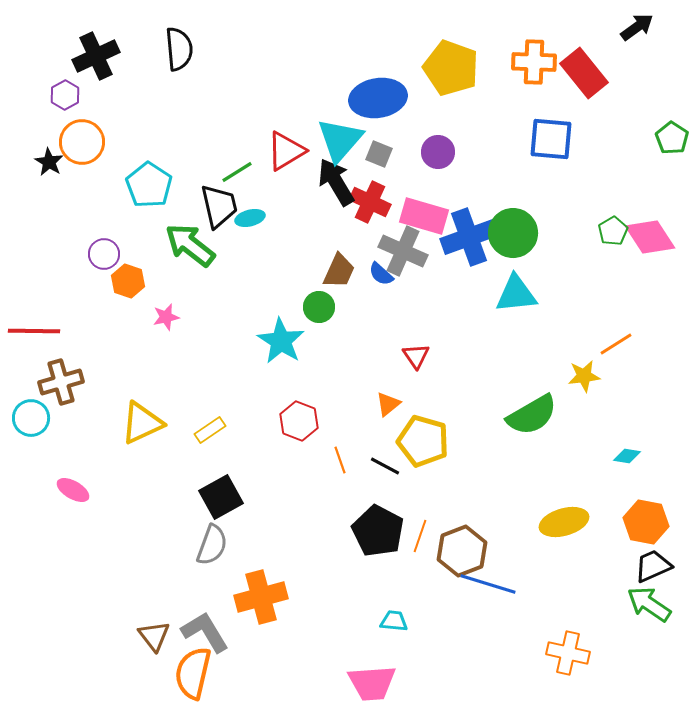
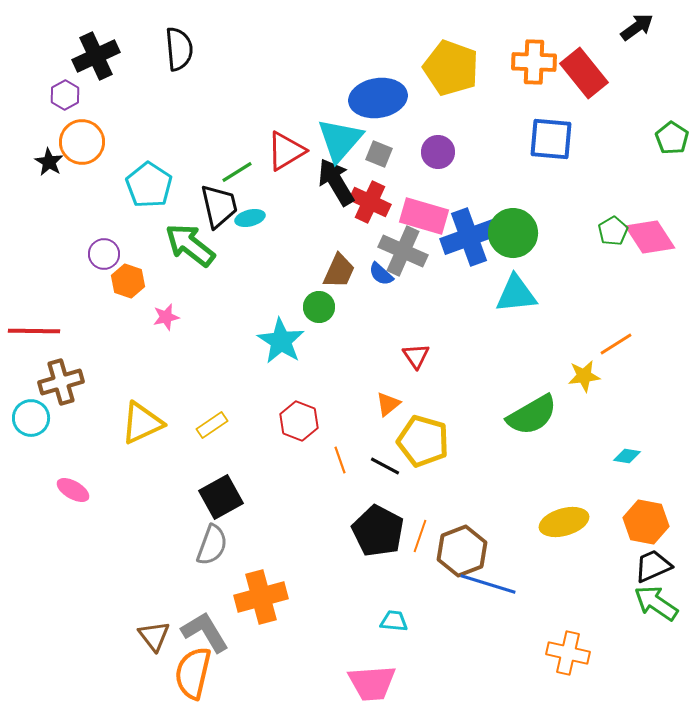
yellow rectangle at (210, 430): moved 2 px right, 5 px up
green arrow at (649, 604): moved 7 px right, 1 px up
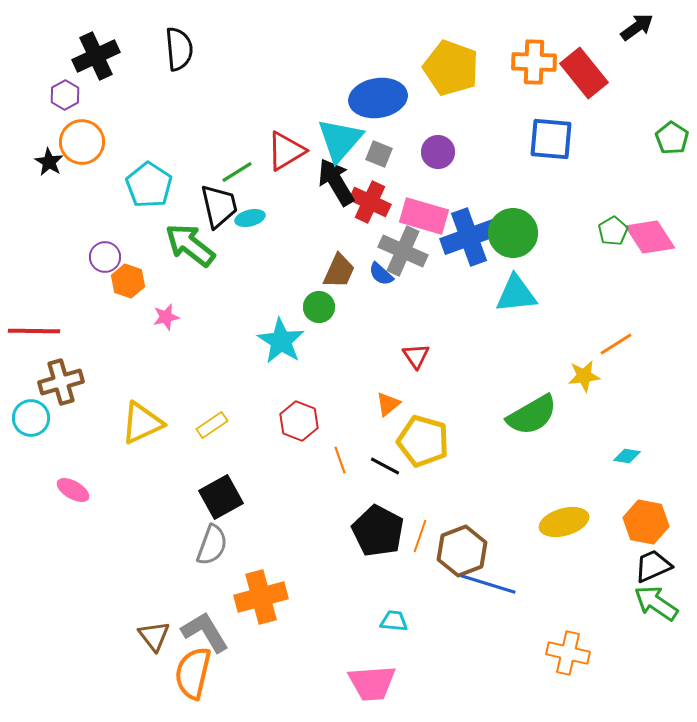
purple circle at (104, 254): moved 1 px right, 3 px down
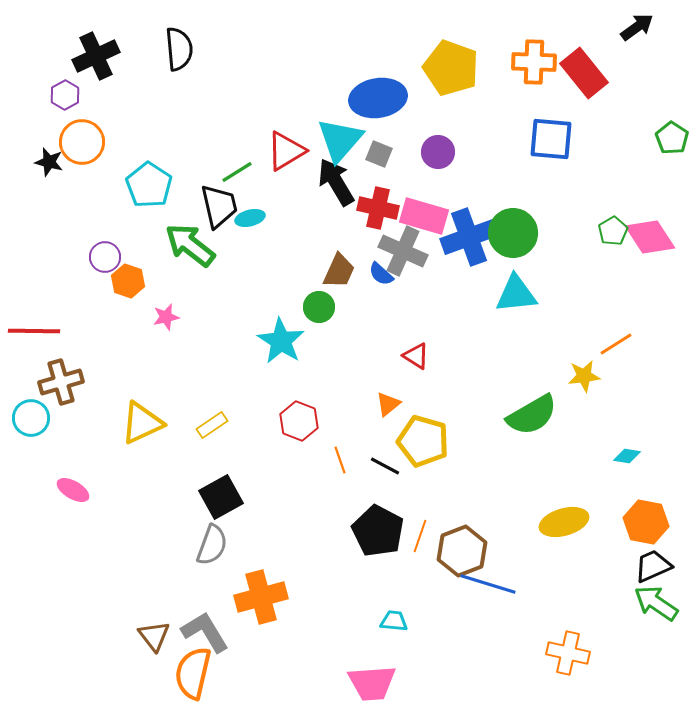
black star at (49, 162): rotated 16 degrees counterclockwise
red cross at (370, 202): moved 8 px right, 6 px down; rotated 12 degrees counterclockwise
red triangle at (416, 356): rotated 24 degrees counterclockwise
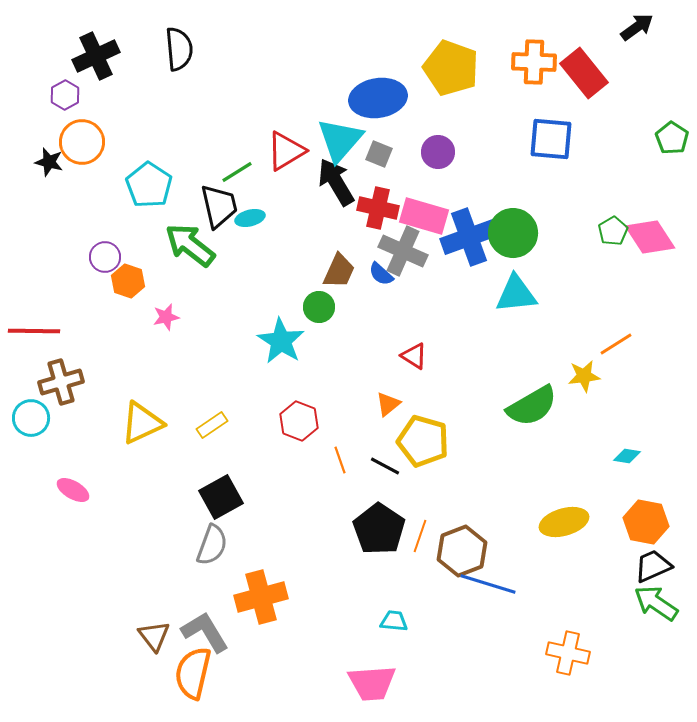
red triangle at (416, 356): moved 2 px left
green semicircle at (532, 415): moved 9 px up
black pentagon at (378, 531): moved 1 px right, 2 px up; rotated 6 degrees clockwise
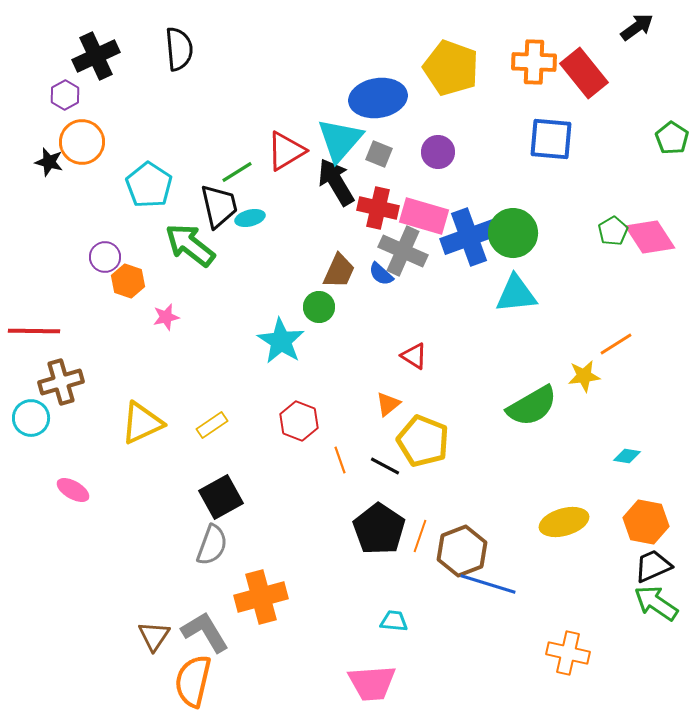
yellow pentagon at (423, 441): rotated 6 degrees clockwise
brown triangle at (154, 636): rotated 12 degrees clockwise
orange semicircle at (193, 673): moved 8 px down
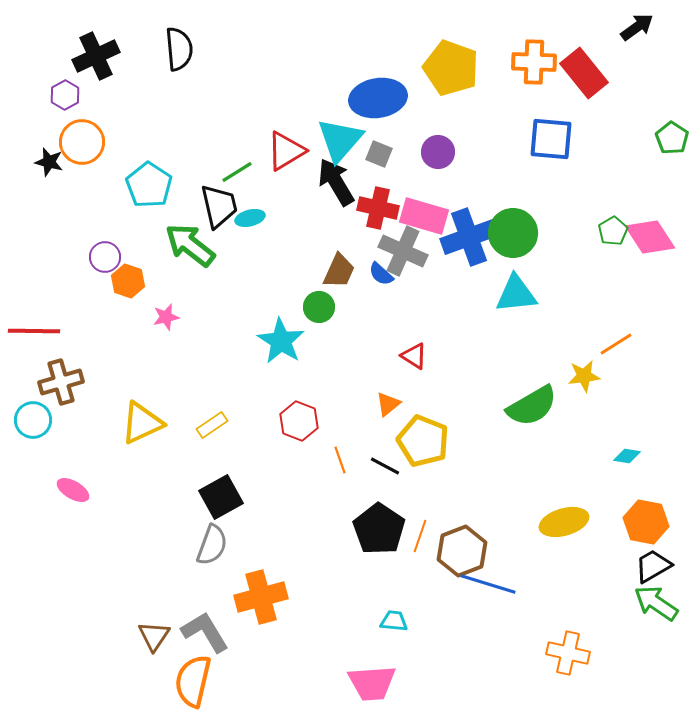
cyan circle at (31, 418): moved 2 px right, 2 px down
black trapezoid at (653, 566): rotated 6 degrees counterclockwise
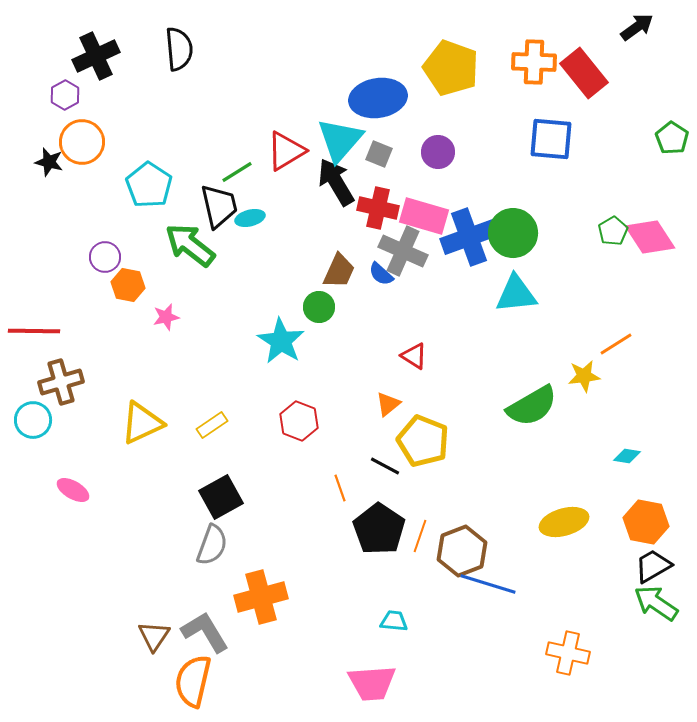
orange hexagon at (128, 281): moved 4 px down; rotated 8 degrees counterclockwise
orange line at (340, 460): moved 28 px down
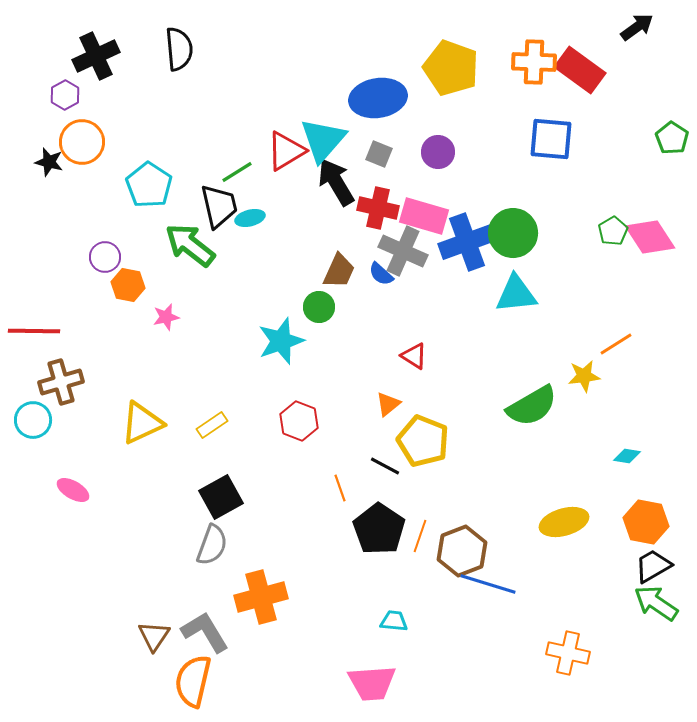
red rectangle at (584, 73): moved 4 px left, 3 px up; rotated 15 degrees counterclockwise
cyan triangle at (340, 140): moved 17 px left
blue cross at (469, 237): moved 2 px left, 5 px down
cyan star at (281, 341): rotated 21 degrees clockwise
